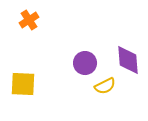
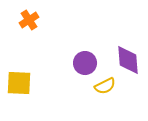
yellow square: moved 4 px left, 1 px up
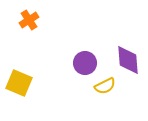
yellow square: rotated 20 degrees clockwise
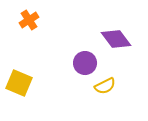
purple diamond: moved 12 px left, 21 px up; rotated 32 degrees counterclockwise
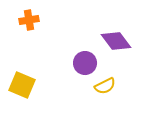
orange cross: rotated 24 degrees clockwise
purple diamond: moved 2 px down
yellow square: moved 3 px right, 2 px down
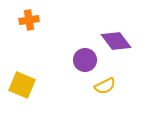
purple circle: moved 3 px up
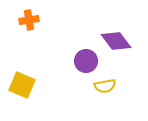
purple circle: moved 1 px right, 1 px down
yellow semicircle: rotated 15 degrees clockwise
